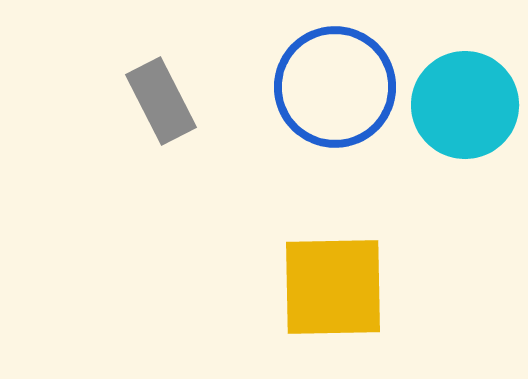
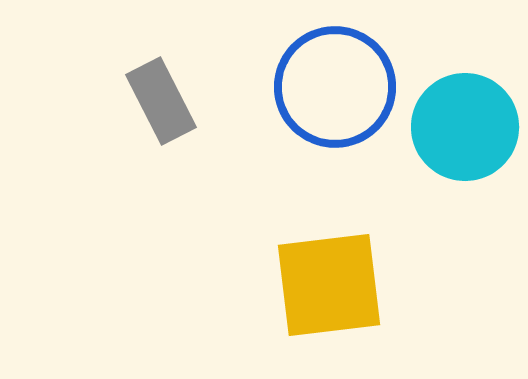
cyan circle: moved 22 px down
yellow square: moved 4 px left, 2 px up; rotated 6 degrees counterclockwise
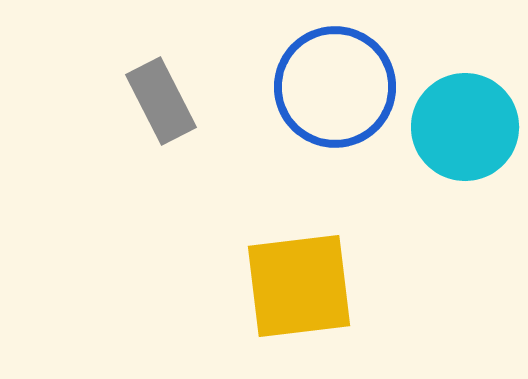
yellow square: moved 30 px left, 1 px down
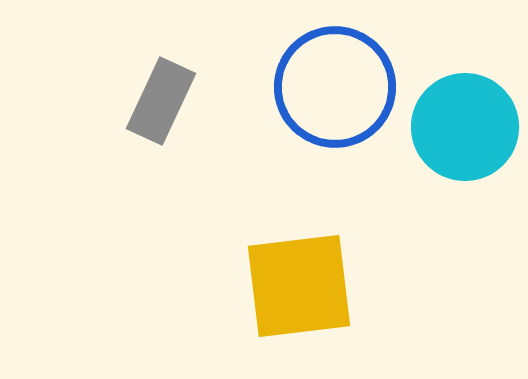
gray rectangle: rotated 52 degrees clockwise
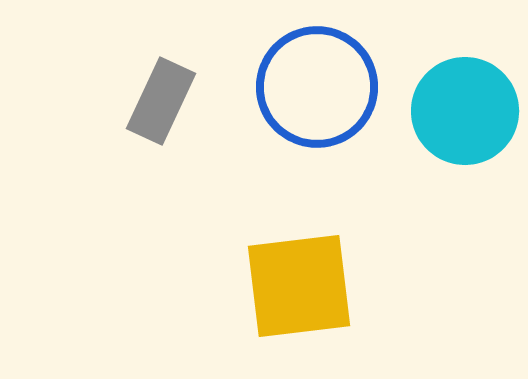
blue circle: moved 18 px left
cyan circle: moved 16 px up
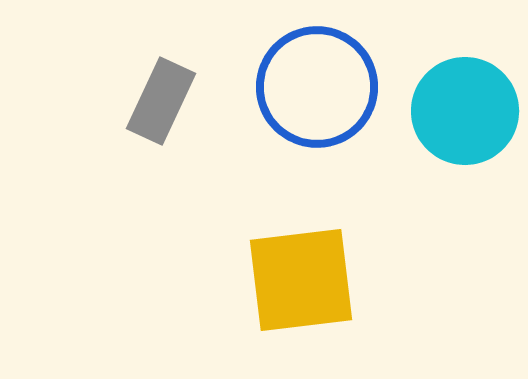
yellow square: moved 2 px right, 6 px up
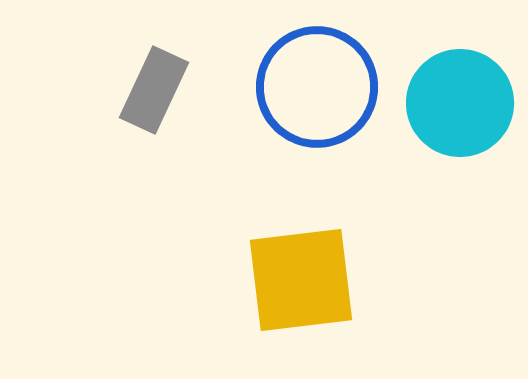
gray rectangle: moved 7 px left, 11 px up
cyan circle: moved 5 px left, 8 px up
